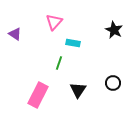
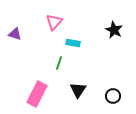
purple triangle: rotated 16 degrees counterclockwise
black circle: moved 13 px down
pink rectangle: moved 1 px left, 1 px up
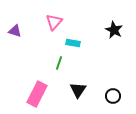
purple triangle: moved 3 px up
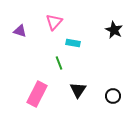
purple triangle: moved 5 px right
green line: rotated 40 degrees counterclockwise
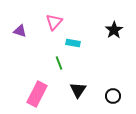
black star: rotated 12 degrees clockwise
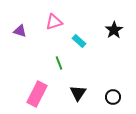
pink triangle: rotated 30 degrees clockwise
cyan rectangle: moved 6 px right, 2 px up; rotated 32 degrees clockwise
black triangle: moved 3 px down
black circle: moved 1 px down
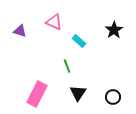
pink triangle: rotated 42 degrees clockwise
green line: moved 8 px right, 3 px down
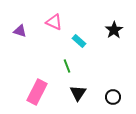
pink rectangle: moved 2 px up
